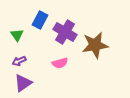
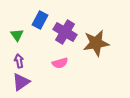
brown star: moved 1 px right, 2 px up
purple arrow: rotated 104 degrees clockwise
purple triangle: moved 2 px left, 1 px up
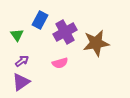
purple cross: rotated 30 degrees clockwise
purple arrow: moved 3 px right; rotated 64 degrees clockwise
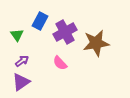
blue rectangle: moved 1 px down
pink semicircle: rotated 63 degrees clockwise
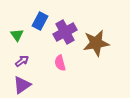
pink semicircle: rotated 28 degrees clockwise
purple triangle: moved 1 px right, 3 px down
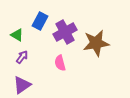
green triangle: rotated 24 degrees counterclockwise
purple arrow: moved 4 px up; rotated 16 degrees counterclockwise
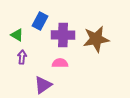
purple cross: moved 2 px left, 3 px down; rotated 30 degrees clockwise
brown star: moved 4 px up
purple arrow: rotated 32 degrees counterclockwise
pink semicircle: rotated 105 degrees clockwise
purple triangle: moved 21 px right
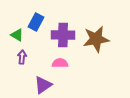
blue rectangle: moved 4 px left, 1 px down
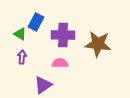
green triangle: moved 3 px right, 1 px up
brown star: moved 2 px right, 5 px down; rotated 16 degrees clockwise
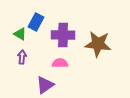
purple triangle: moved 2 px right
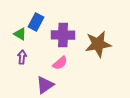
brown star: rotated 16 degrees counterclockwise
pink semicircle: rotated 140 degrees clockwise
